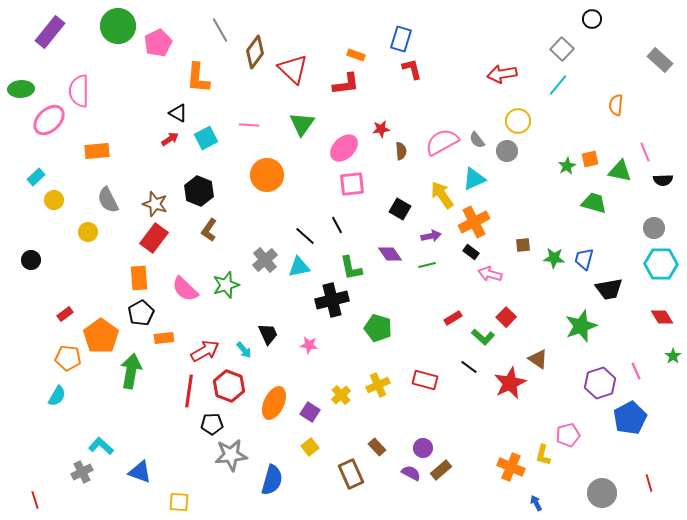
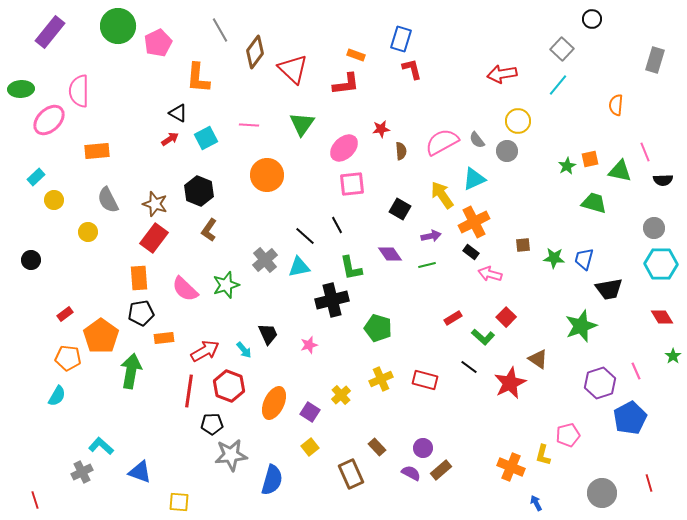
gray rectangle at (660, 60): moved 5 px left; rotated 65 degrees clockwise
black pentagon at (141, 313): rotated 20 degrees clockwise
pink star at (309, 345): rotated 24 degrees counterclockwise
yellow cross at (378, 385): moved 3 px right, 6 px up
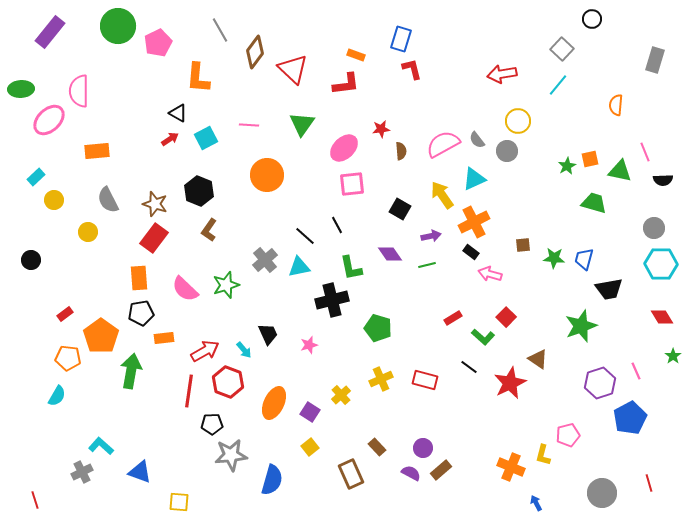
pink semicircle at (442, 142): moved 1 px right, 2 px down
red hexagon at (229, 386): moved 1 px left, 4 px up
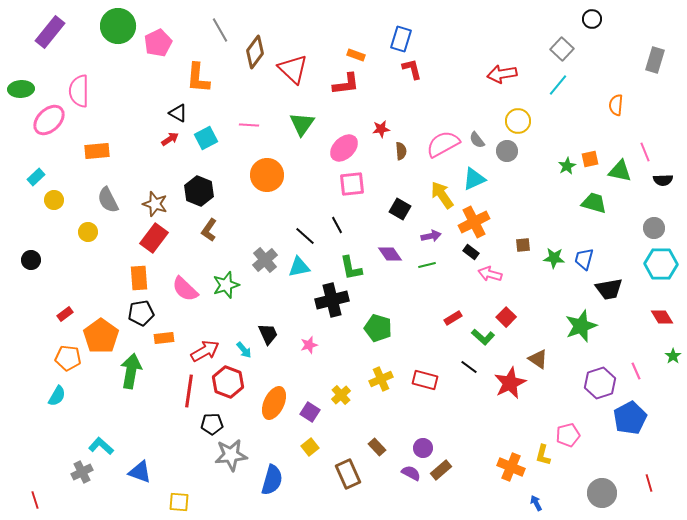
brown rectangle at (351, 474): moved 3 px left
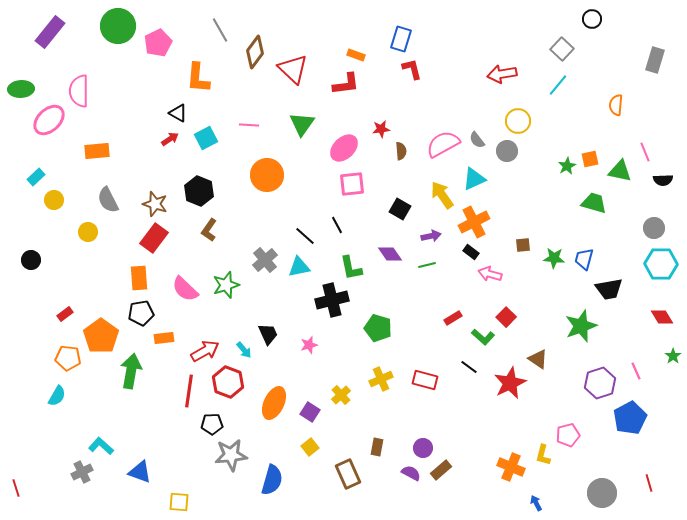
brown rectangle at (377, 447): rotated 54 degrees clockwise
red line at (35, 500): moved 19 px left, 12 px up
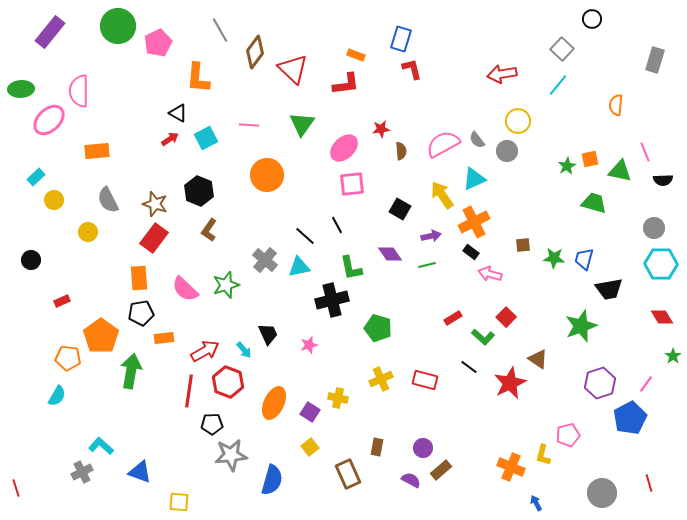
gray cross at (265, 260): rotated 10 degrees counterclockwise
red rectangle at (65, 314): moved 3 px left, 13 px up; rotated 14 degrees clockwise
pink line at (636, 371): moved 10 px right, 13 px down; rotated 60 degrees clockwise
yellow cross at (341, 395): moved 3 px left, 3 px down; rotated 36 degrees counterclockwise
purple semicircle at (411, 473): moved 7 px down
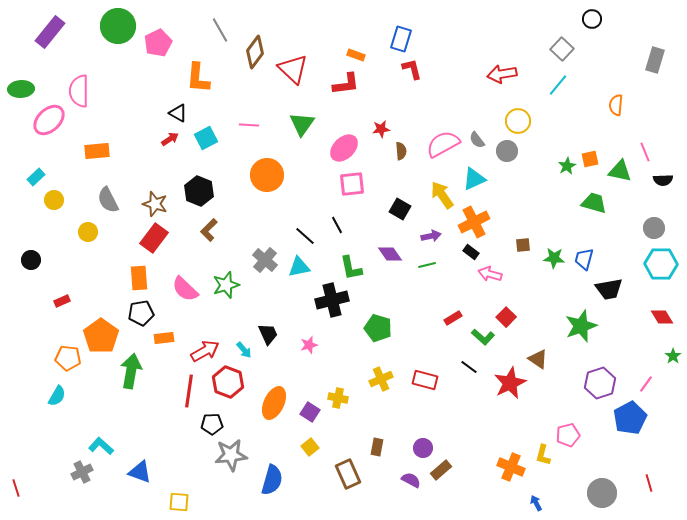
brown L-shape at (209, 230): rotated 10 degrees clockwise
